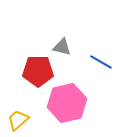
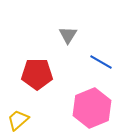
gray triangle: moved 6 px right, 12 px up; rotated 48 degrees clockwise
red pentagon: moved 1 px left, 3 px down
pink hexagon: moved 25 px right, 5 px down; rotated 9 degrees counterclockwise
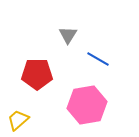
blue line: moved 3 px left, 3 px up
pink hexagon: moved 5 px left, 3 px up; rotated 12 degrees clockwise
